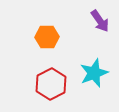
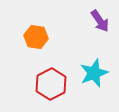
orange hexagon: moved 11 px left; rotated 10 degrees clockwise
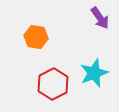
purple arrow: moved 3 px up
red hexagon: moved 2 px right
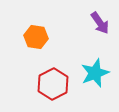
purple arrow: moved 5 px down
cyan star: moved 1 px right
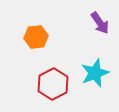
orange hexagon: rotated 15 degrees counterclockwise
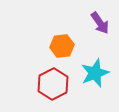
orange hexagon: moved 26 px right, 9 px down
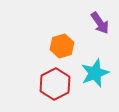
orange hexagon: rotated 10 degrees counterclockwise
red hexagon: moved 2 px right
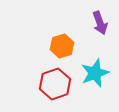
purple arrow: rotated 15 degrees clockwise
red hexagon: rotated 8 degrees clockwise
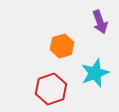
purple arrow: moved 1 px up
red hexagon: moved 4 px left, 5 px down
